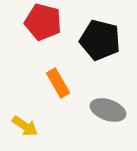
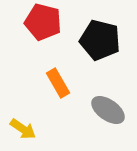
gray ellipse: rotated 16 degrees clockwise
yellow arrow: moved 2 px left, 3 px down
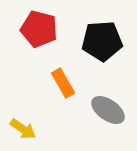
red pentagon: moved 4 px left, 7 px down
black pentagon: moved 2 px right, 1 px down; rotated 18 degrees counterclockwise
orange rectangle: moved 5 px right
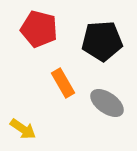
gray ellipse: moved 1 px left, 7 px up
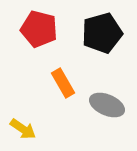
black pentagon: moved 8 px up; rotated 12 degrees counterclockwise
gray ellipse: moved 2 px down; rotated 12 degrees counterclockwise
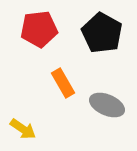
red pentagon: rotated 21 degrees counterclockwise
black pentagon: rotated 27 degrees counterclockwise
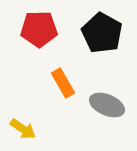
red pentagon: rotated 6 degrees clockwise
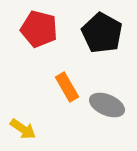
red pentagon: rotated 15 degrees clockwise
orange rectangle: moved 4 px right, 4 px down
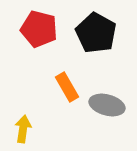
black pentagon: moved 6 px left
gray ellipse: rotated 8 degrees counterclockwise
yellow arrow: rotated 116 degrees counterclockwise
